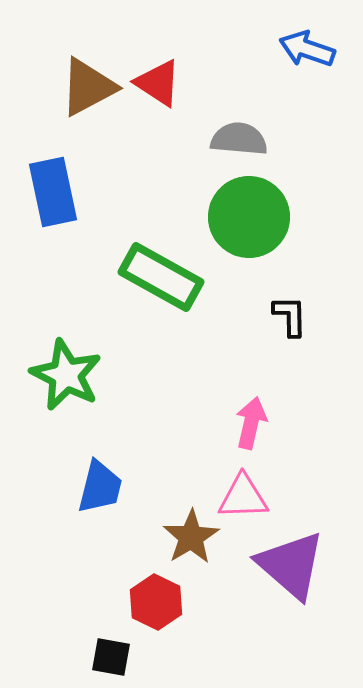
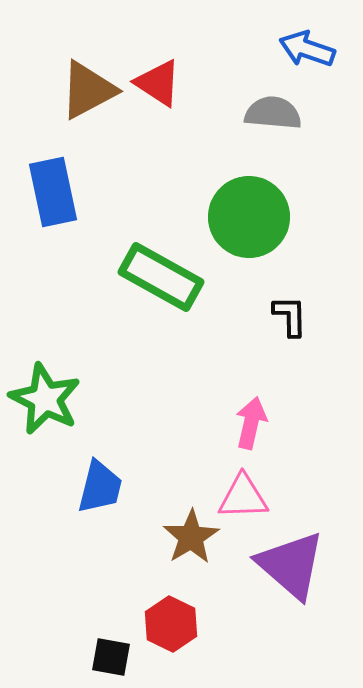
brown triangle: moved 3 px down
gray semicircle: moved 34 px right, 26 px up
green star: moved 21 px left, 24 px down
red hexagon: moved 15 px right, 22 px down
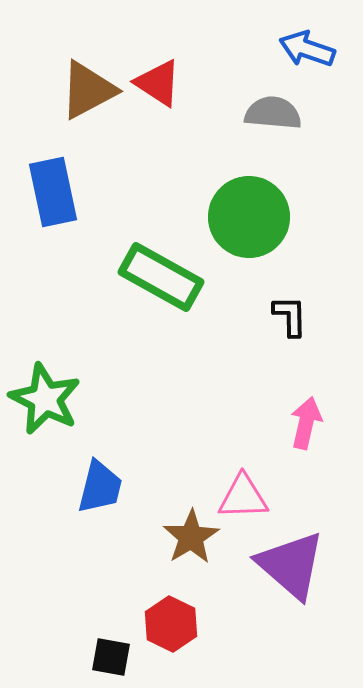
pink arrow: moved 55 px right
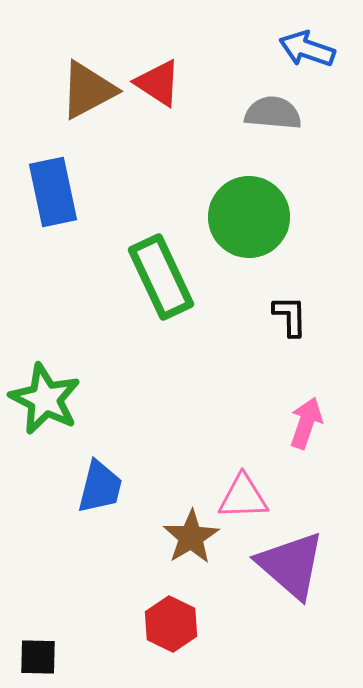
green rectangle: rotated 36 degrees clockwise
pink arrow: rotated 6 degrees clockwise
black square: moved 73 px left; rotated 9 degrees counterclockwise
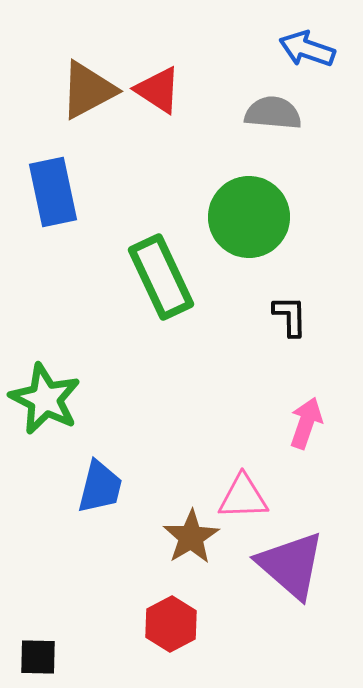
red triangle: moved 7 px down
red hexagon: rotated 6 degrees clockwise
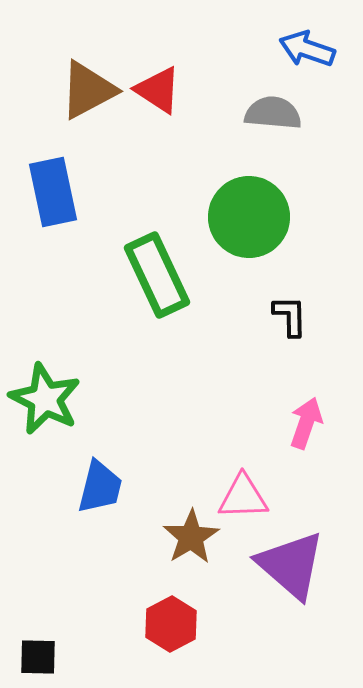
green rectangle: moved 4 px left, 2 px up
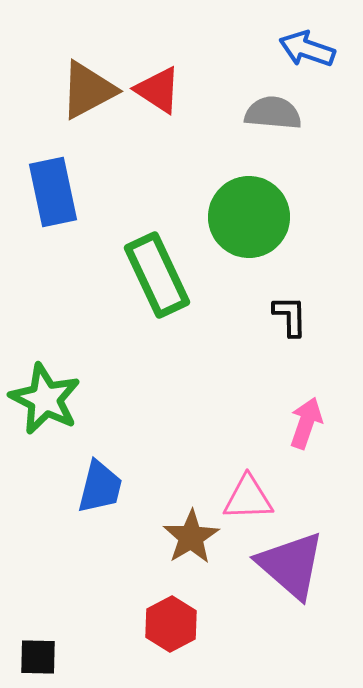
pink triangle: moved 5 px right, 1 px down
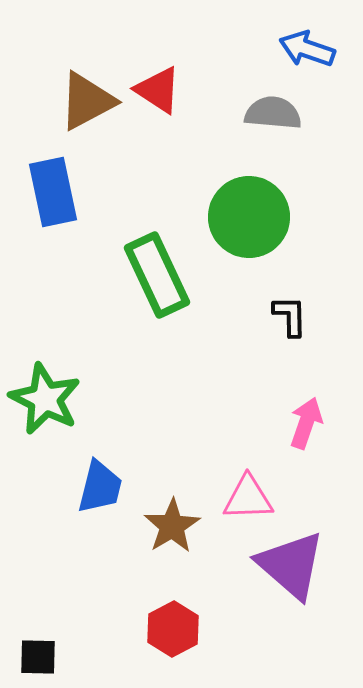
brown triangle: moved 1 px left, 11 px down
brown star: moved 19 px left, 11 px up
red hexagon: moved 2 px right, 5 px down
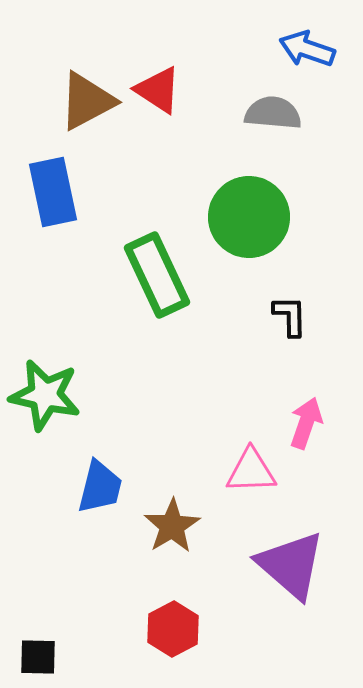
green star: moved 4 px up; rotated 14 degrees counterclockwise
pink triangle: moved 3 px right, 27 px up
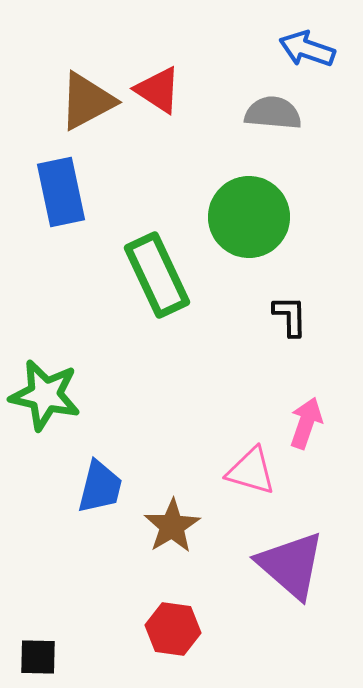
blue rectangle: moved 8 px right
pink triangle: rotated 18 degrees clockwise
red hexagon: rotated 24 degrees counterclockwise
